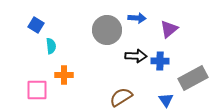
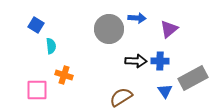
gray circle: moved 2 px right, 1 px up
black arrow: moved 5 px down
orange cross: rotated 18 degrees clockwise
blue triangle: moved 1 px left, 9 px up
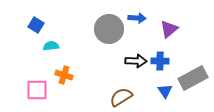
cyan semicircle: rotated 91 degrees counterclockwise
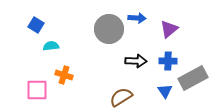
blue cross: moved 8 px right
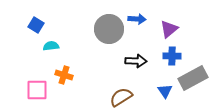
blue arrow: moved 1 px down
blue cross: moved 4 px right, 5 px up
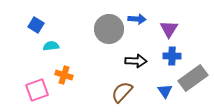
purple triangle: rotated 18 degrees counterclockwise
gray rectangle: rotated 8 degrees counterclockwise
pink square: rotated 20 degrees counterclockwise
brown semicircle: moved 1 px right, 5 px up; rotated 15 degrees counterclockwise
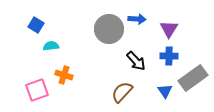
blue cross: moved 3 px left
black arrow: rotated 45 degrees clockwise
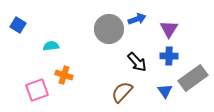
blue arrow: rotated 24 degrees counterclockwise
blue square: moved 18 px left
black arrow: moved 1 px right, 1 px down
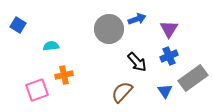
blue cross: rotated 24 degrees counterclockwise
orange cross: rotated 30 degrees counterclockwise
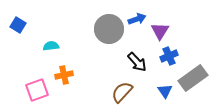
purple triangle: moved 9 px left, 2 px down
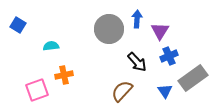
blue arrow: rotated 66 degrees counterclockwise
brown semicircle: moved 1 px up
